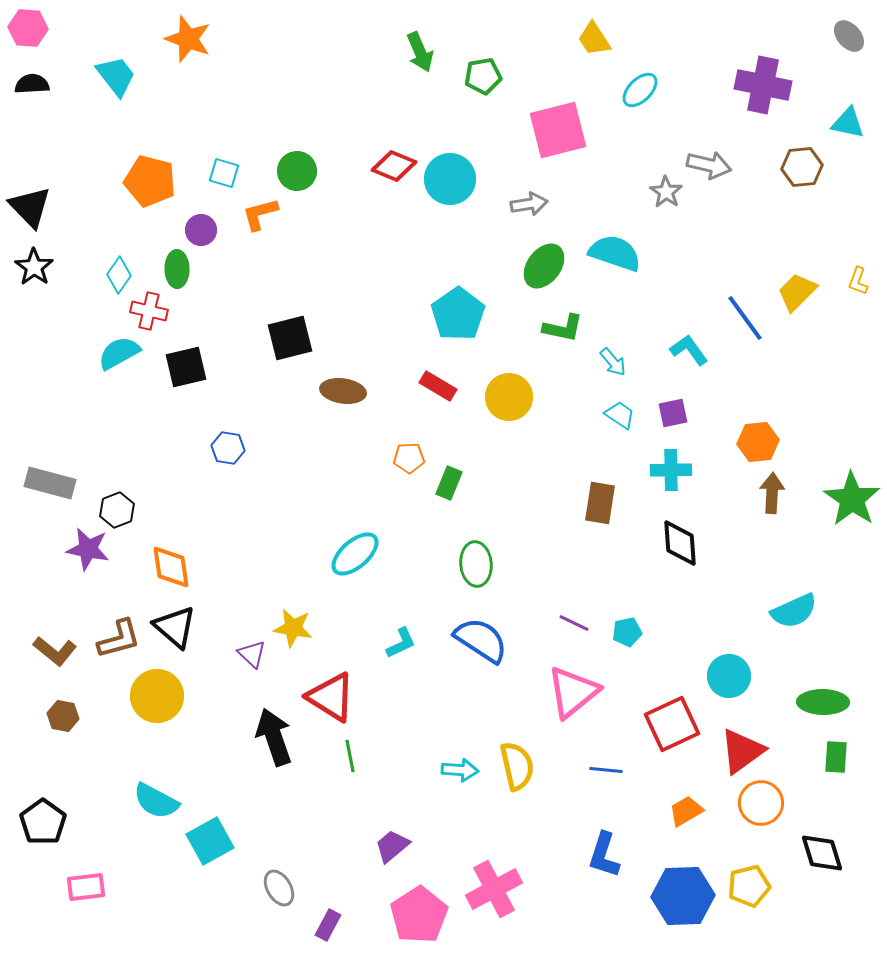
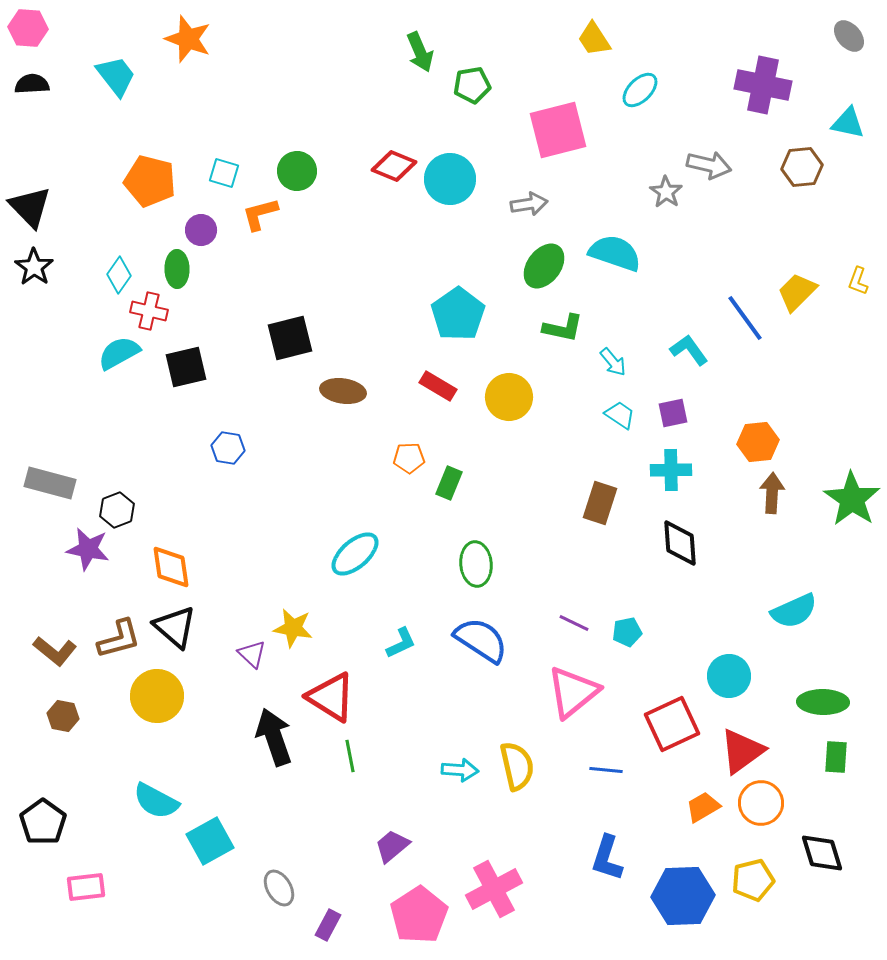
green pentagon at (483, 76): moved 11 px left, 9 px down
brown rectangle at (600, 503): rotated 9 degrees clockwise
orange trapezoid at (686, 811): moved 17 px right, 4 px up
blue L-shape at (604, 855): moved 3 px right, 3 px down
yellow pentagon at (749, 886): moved 4 px right, 6 px up
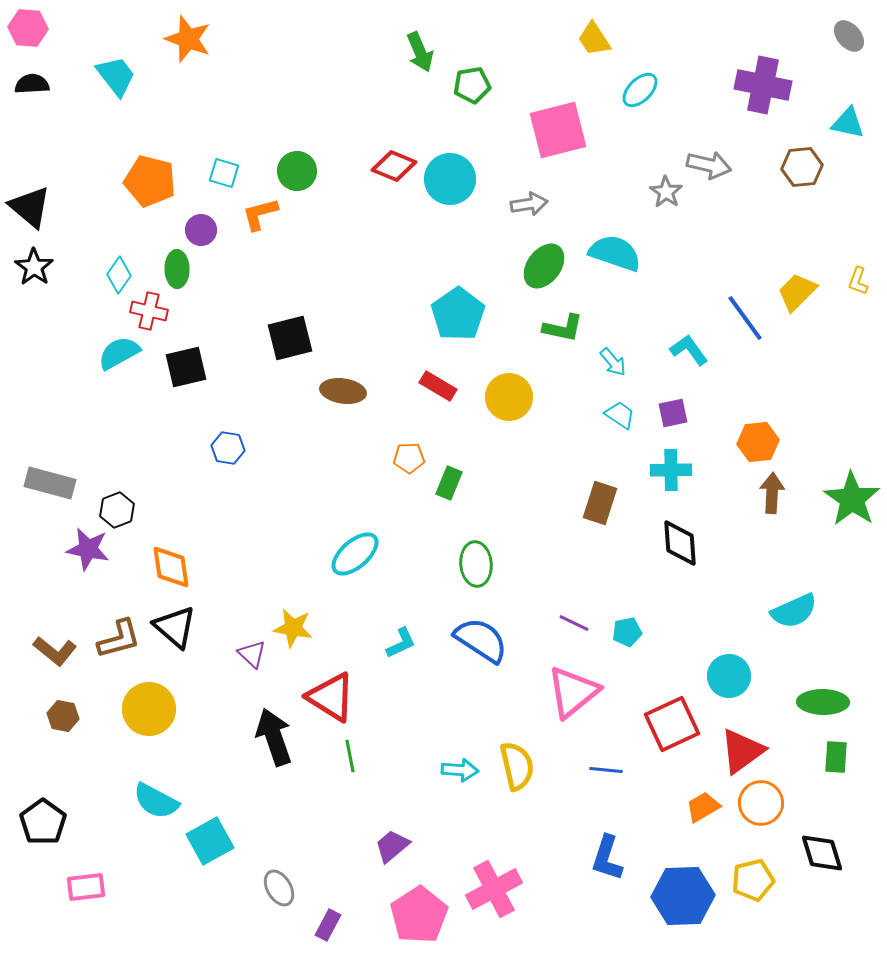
black triangle at (30, 207): rotated 6 degrees counterclockwise
yellow circle at (157, 696): moved 8 px left, 13 px down
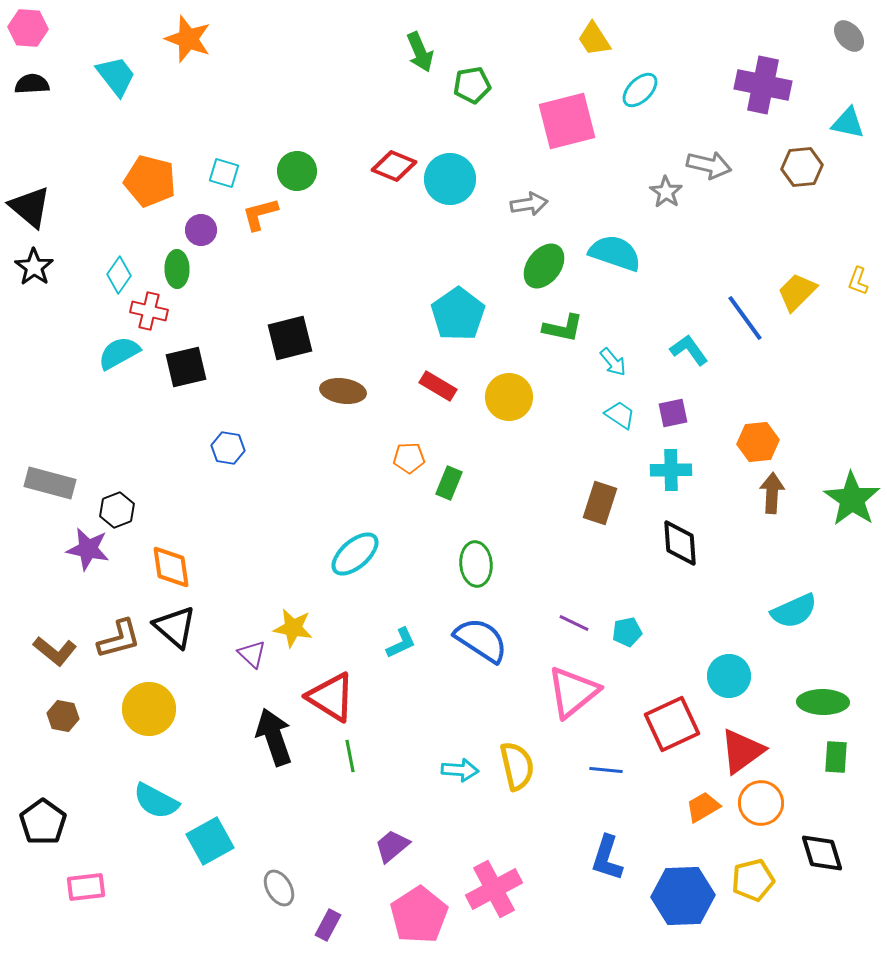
pink square at (558, 130): moved 9 px right, 9 px up
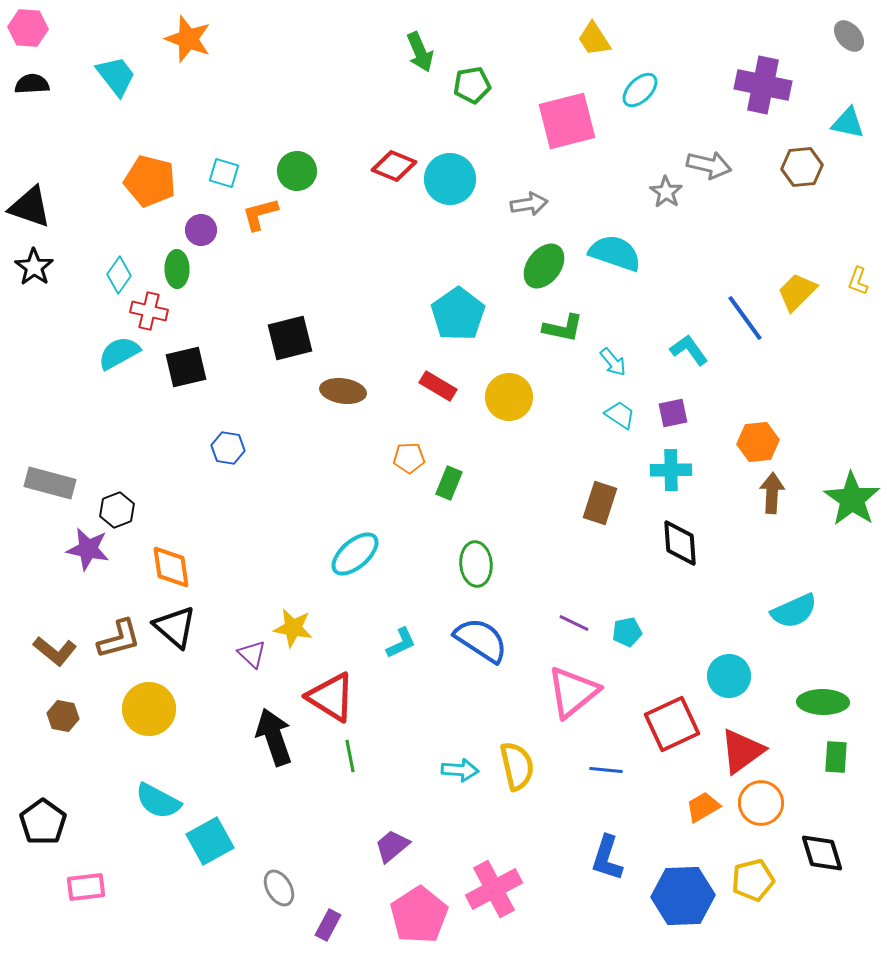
black triangle at (30, 207): rotated 21 degrees counterclockwise
cyan semicircle at (156, 801): moved 2 px right
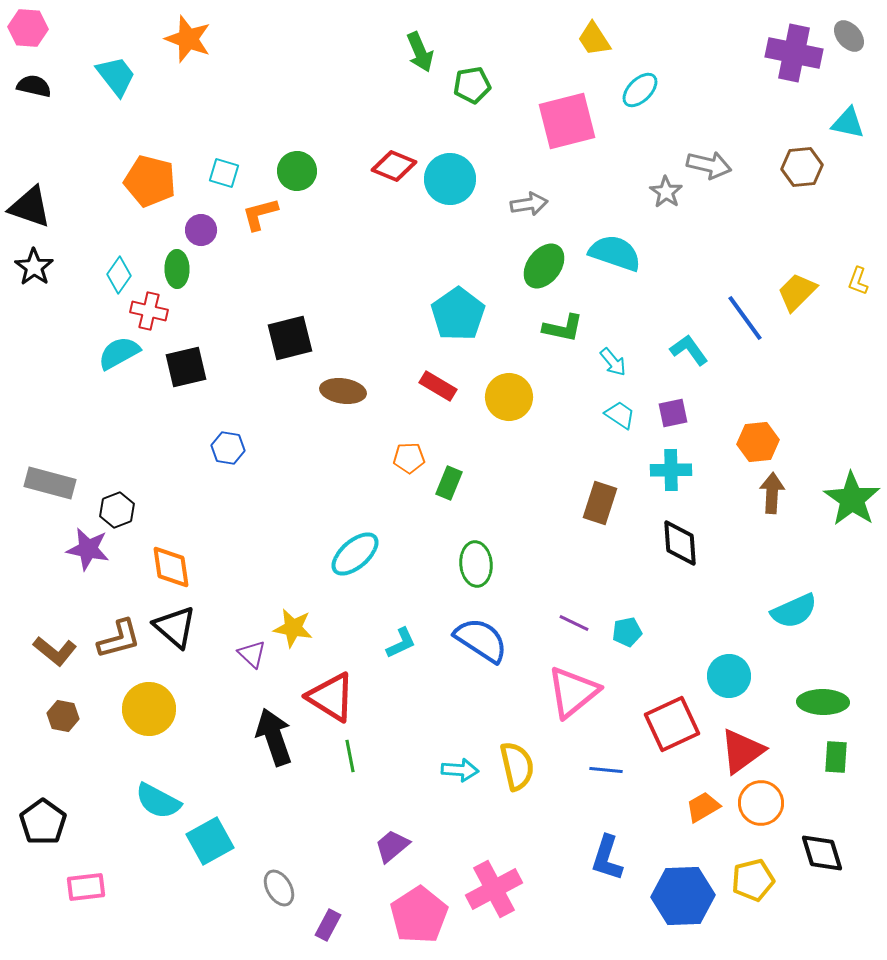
black semicircle at (32, 84): moved 2 px right, 2 px down; rotated 16 degrees clockwise
purple cross at (763, 85): moved 31 px right, 32 px up
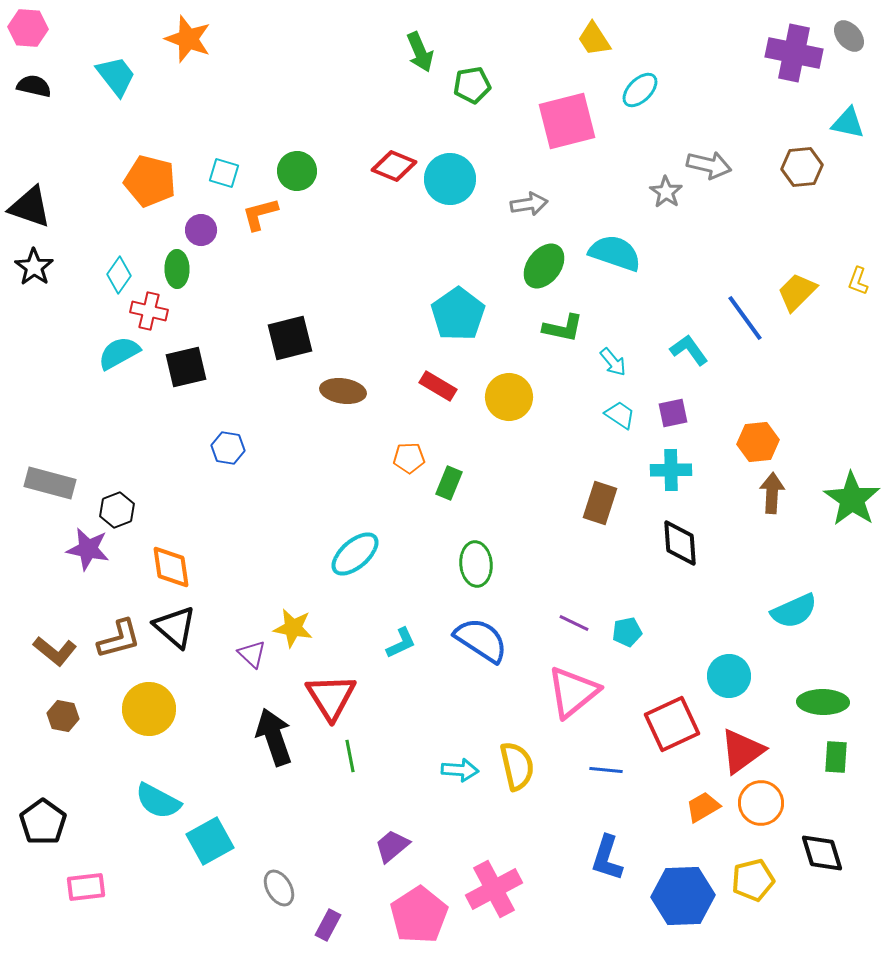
red triangle at (331, 697): rotated 26 degrees clockwise
